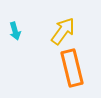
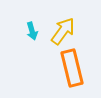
cyan arrow: moved 17 px right
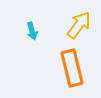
yellow arrow: moved 16 px right, 6 px up
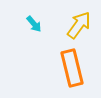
cyan arrow: moved 2 px right, 7 px up; rotated 24 degrees counterclockwise
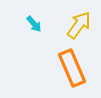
orange rectangle: rotated 9 degrees counterclockwise
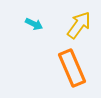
cyan arrow: rotated 24 degrees counterclockwise
